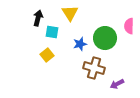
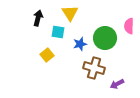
cyan square: moved 6 px right
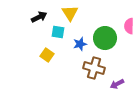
black arrow: moved 1 px right, 1 px up; rotated 49 degrees clockwise
yellow square: rotated 16 degrees counterclockwise
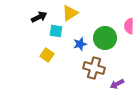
yellow triangle: rotated 30 degrees clockwise
cyan square: moved 2 px left, 1 px up
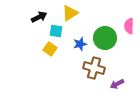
yellow square: moved 3 px right, 6 px up
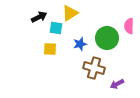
cyan square: moved 3 px up
green circle: moved 2 px right
yellow square: rotated 32 degrees counterclockwise
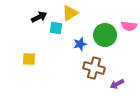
pink semicircle: rotated 84 degrees counterclockwise
green circle: moved 2 px left, 3 px up
yellow square: moved 21 px left, 10 px down
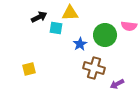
yellow triangle: rotated 30 degrees clockwise
blue star: rotated 16 degrees counterclockwise
yellow square: moved 10 px down; rotated 16 degrees counterclockwise
